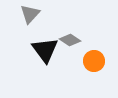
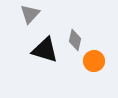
gray diamond: moved 5 px right; rotated 70 degrees clockwise
black triangle: rotated 36 degrees counterclockwise
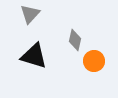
black triangle: moved 11 px left, 6 px down
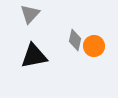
black triangle: rotated 28 degrees counterclockwise
orange circle: moved 15 px up
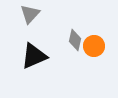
black triangle: rotated 12 degrees counterclockwise
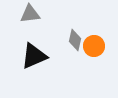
gray triangle: rotated 40 degrees clockwise
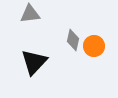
gray diamond: moved 2 px left
black triangle: moved 6 px down; rotated 24 degrees counterclockwise
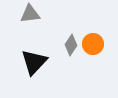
gray diamond: moved 2 px left, 5 px down; rotated 20 degrees clockwise
orange circle: moved 1 px left, 2 px up
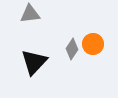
gray diamond: moved 1 px right, 4 px down
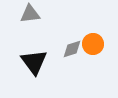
gray diamond: rotated 40 degrees clockwise
black triangle: rotated 20 degrees counterclockwise
